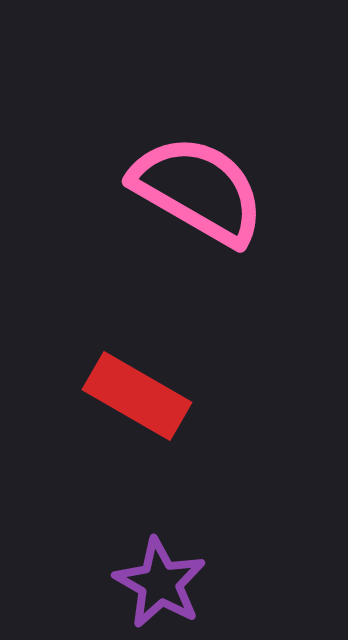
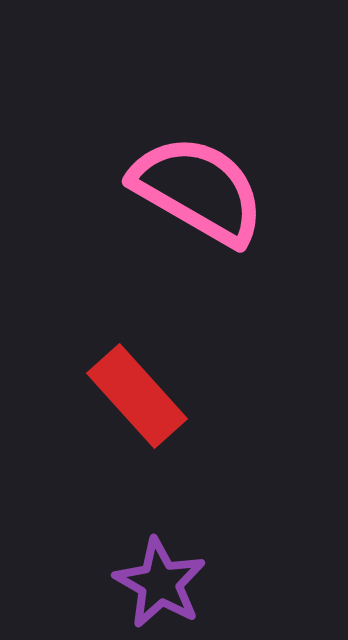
red rectangle: rotated 18 degrees clockwise
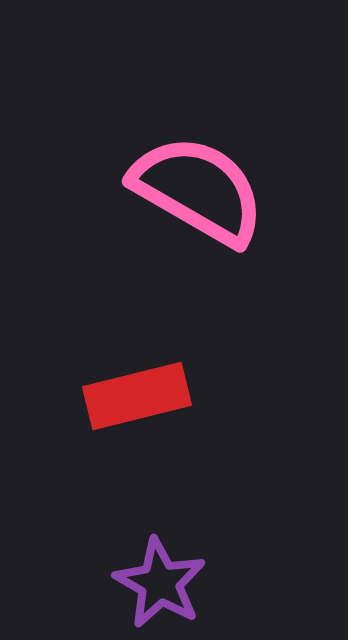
red rectangle: rotated 62 degrees counterclockwise
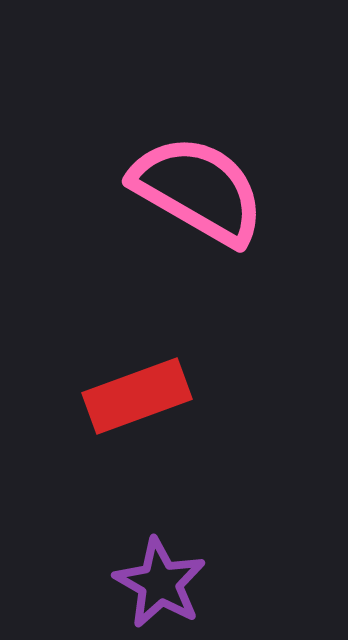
red rectangle: rotated 6 degrees counterclockwise
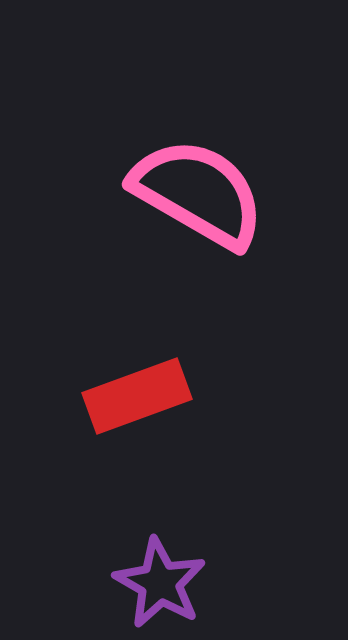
pink semicircle: moved 3 px down
